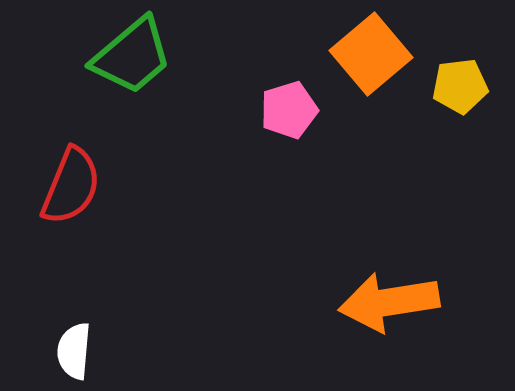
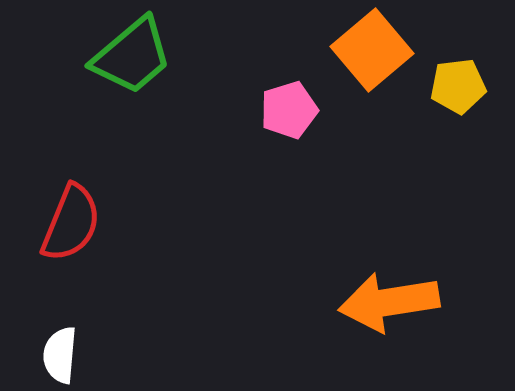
orange square: moved 1 px right, 4 px up
yellow pentagon: moved 2 px left
red semicircle: moved 37 px down
white semicircle: moved 14 px left, 4 px down
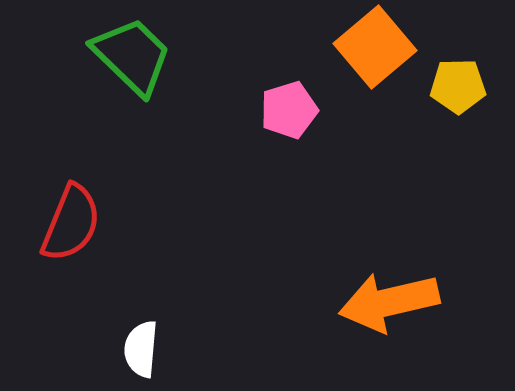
orange square: moved 3 px right, 3 px up
green trapezoid: rotated 96 degrees counterclockwise
yellow pentagon: rotated 6 degrees clockwise
orange arrow: rotated 4 degrees counterclockwise
white semicircle: moved 81 px right, 6 px up
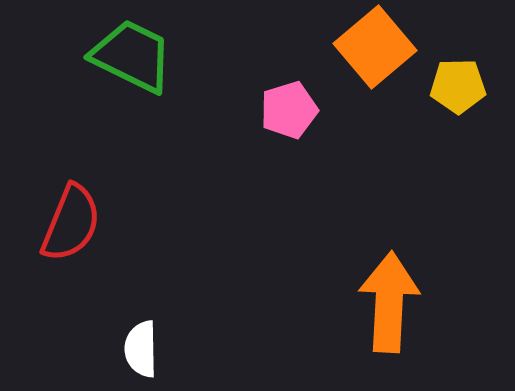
green trapezoid: rotated 18 degrees counterclockwise
orange arrow: rotated 106 degrees clockwise
white semicircle: rotated 6 degrees counterclockwise
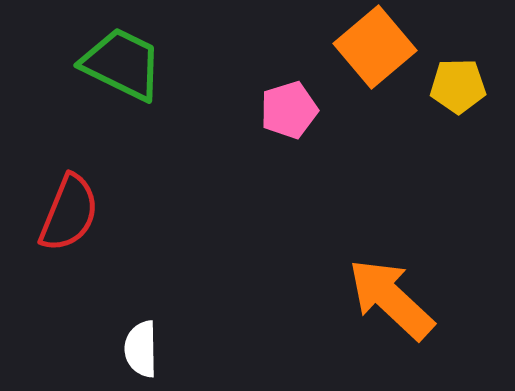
green trapezoid: moved 10 px left, 8 px down
red semicircle: moved 2 px left, 10 px up
orange arrow: moved 2 px right, 3 px up; rotated 50 degrees counterclockwise
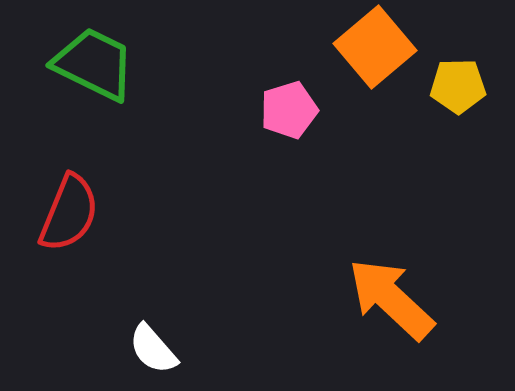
green trapezoid: moved 28 px left
white semicircle: moved 12 px right; rotated 40 degrees counterclockwise
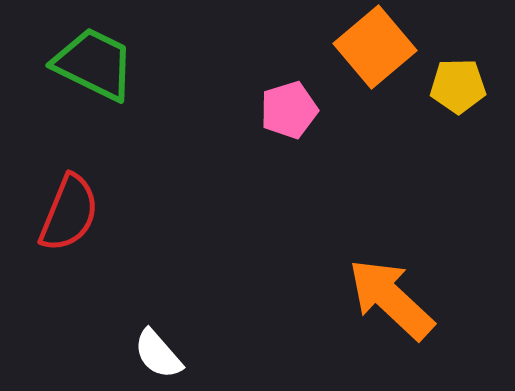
white semicircle: moved 5 px right, 5 px down
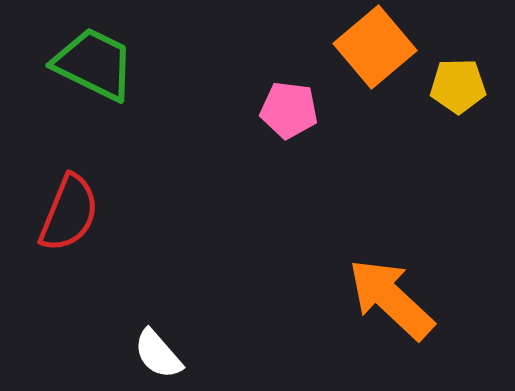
pink pentagon: rotated 24 degrees clockwise
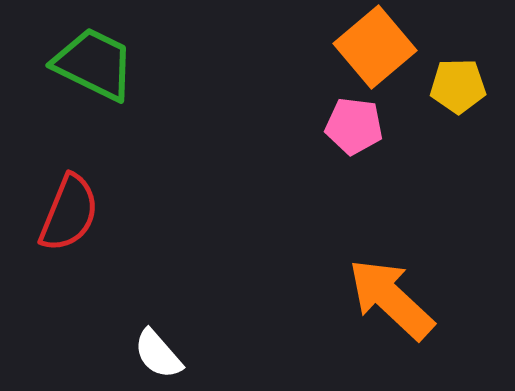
pink pentagon: moved 65 px right, 16 px down
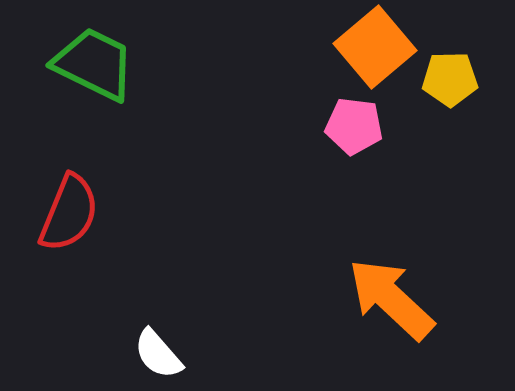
yellow pentagon: moved 8 px left, 7 px up
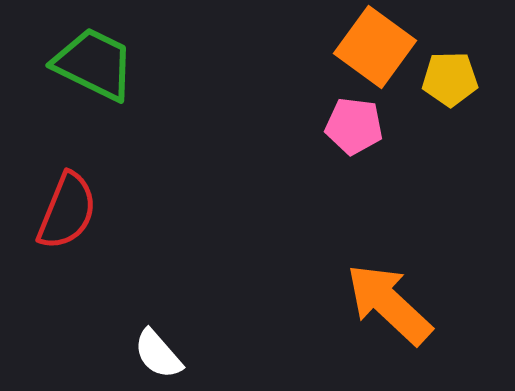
orange square: rotated 14 degrees counterclockwise
red semicircle: moved 2 px left, 2 px up
orange arrow: moved 2 px left, 5 px down
